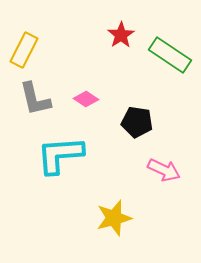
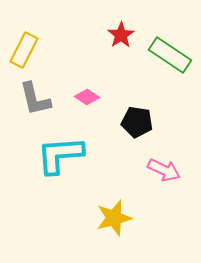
pink diamond: moved 1 px right, 2 px up
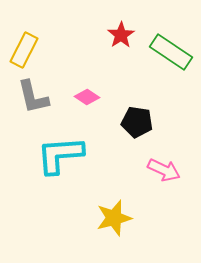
green rectangle: moved 1 px right, 3 px up
gray L-shape: moved 2 px left, 2 px up
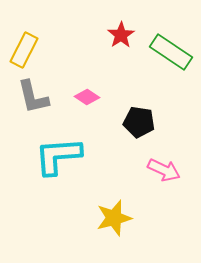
black pentagon: moved 2 px right
cyan L-shape: moved 2 px left, 1 px down
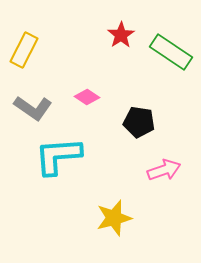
gray L-shape: moved 11 px down; rotated 42 degrees counterclockwise
pink arrow: rotated 44 degrees counterclockwise
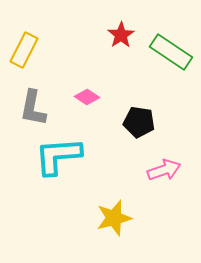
gray L-shape: rotated 66 degrees clockwise
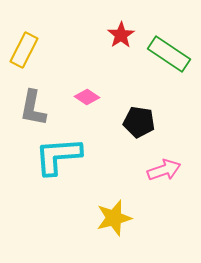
green rectangle: moved 2 px left, 2 px down
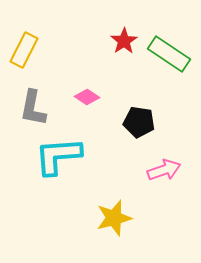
red star: moved 3 px right, 6 px down
